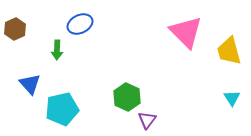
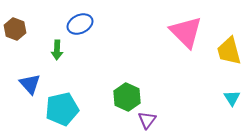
brown hexagon: rotated 15 degrees counterclockwise
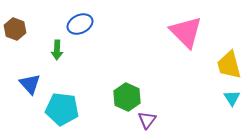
yellow trapezoid: moved 14 px down
cyan pentagon: rotated 20 degrees clockwise
